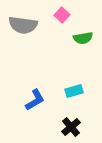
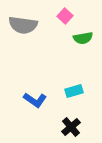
pink square: moved 3 px right, 1 px down
blue L-shape: rotated 65 degrees clockwise
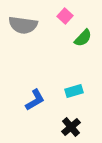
green semicircle: rotated 36 degrees counterclockwise
blue L-shape: rotated 65 degrees counterclockwise
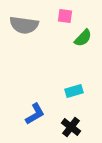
pink square: rotated 35 degrees counterclockwise
gray semicircle: moved 1 px right
blue L-shape: moved 14 px down
black cross: rotated 12 degrees counterclockwise
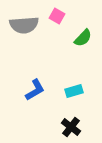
pink square: moved 8 px left; rotated 21 degrees clockwise
gray semicircle: rotated 12 degrees counterclockwise
blue L-shape: moved 24 px up
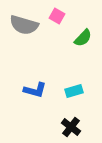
gray semicircle: rotated 20 degrees clockwise
blue L-shape: rotated 45 degrees clockwise
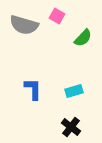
blue L-shape: moved 2 px left, 1 px up; rotated 105 degrees counterclockwise
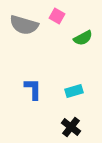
green semicircle: rotated 18 degrees clockwise
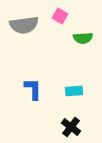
pink square: moved 3 px right
gray semicircle: rotated 24 degrees counterclockwise
green semicircle: rotated 24 degrees clockwise
cyan rectangle: rotated 12 degrees clockwise
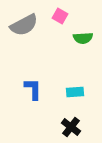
gray semicircle: rotated 20 degrees counterclockwise
cyan rectangle: moved 1 px right, 1 px down
